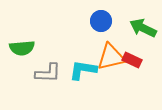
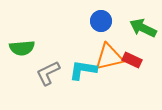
orange triangle: moved 2 px left
gray L-shape: rotated 152 degrees clockwise
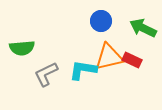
gray L-shape: moved 2 px left, 1 px down
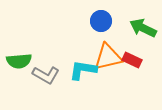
green semicircle: moved 3 px left, 13 px down
orange triangle: moved 1 px left
gray L-shape: moved 1 px down; rotated 124 degrees counterclockwise
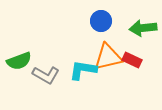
green arrow: rotated 32 degrees counterclockwise
green semicircle: rotated 15 degrees counterclockwise
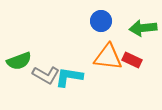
orange triangle: rotated 20 degrees clockwise
cyan L-shape: moved 14 px left, 7 px down
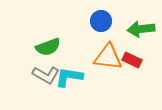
green arrow: moved 2 px left, 1 px down
green semicircle: moved 29 px right, 14 px up
